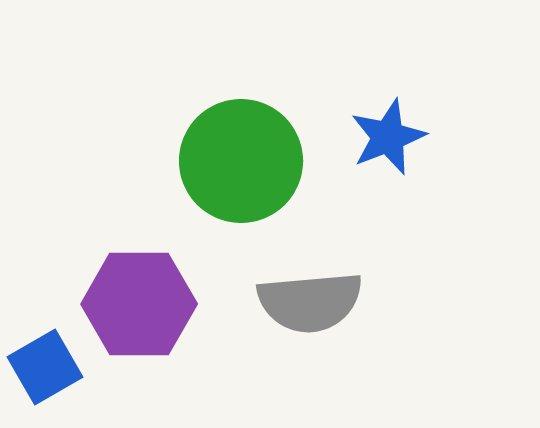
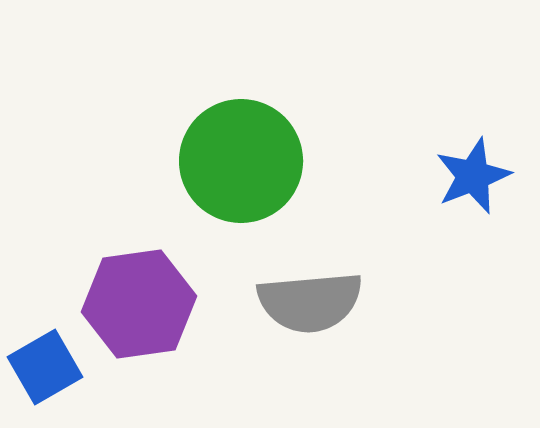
blue star: moved 85 px right, 39 px down
purple hexagon: rotated 8 degrees counterclockwise
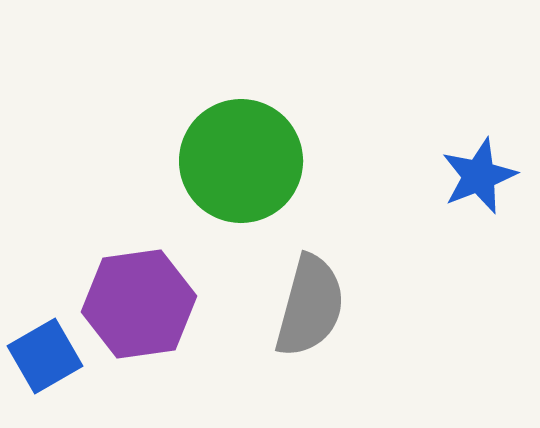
blue star: moved 6 px right
gray semicircle: moved 4 px down; rotated 70 degrees counterclockwise
blue square: moved 11 px up
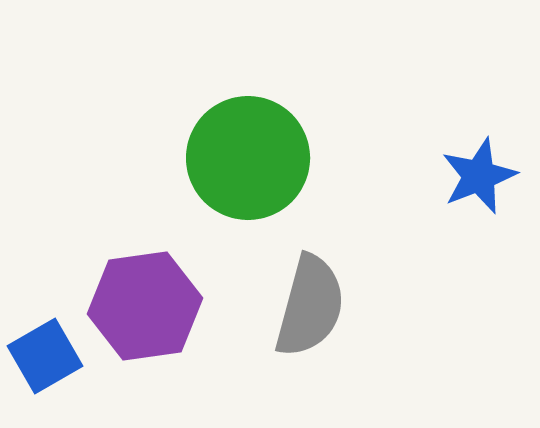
green circle: moved 7 px right, 3 px up
purple hexagon: moved 6 px right, 2 px down
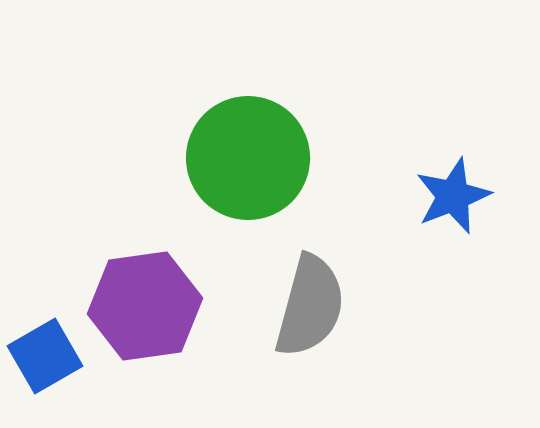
blue star: moved 26 px left, 20 px down
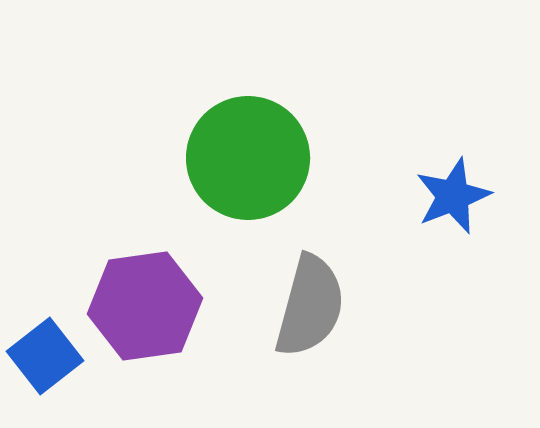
blue square: rotated 8 degrees counterclockwise
